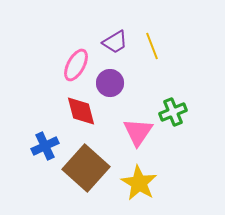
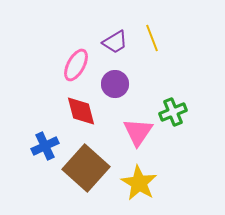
yellow line: moved 8 px up
purple circle: moved 5 px right, 1 px down
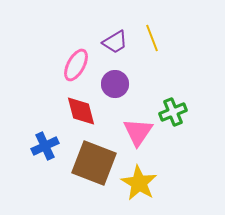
brown square: moved 8 px right, 5 px up; rotated 21 degrees counterclockwise
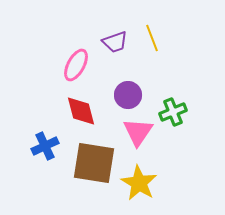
purple trapezoid: rotated 12 degrees clockwise
purple circle: moved 13 px right, 11 px down
brown square: rotated 12 degrees counterclockwise
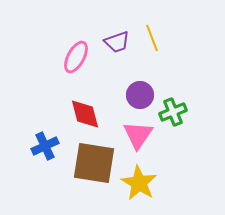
purple trapezoid: moved 2 px right
pink ellipse: moved 8 px up
purple circle: moved 12 px right
red diamond: moved 4 px right, 3 px down
pink triangle: moved 3 px down
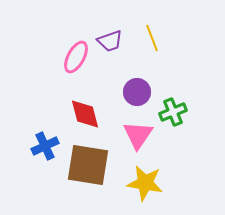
purple trapezoid: moved 7 px left, 1 px up
purple circle: moved 3 px left, 3 px up
brown square: moved 6 px left, 2 px down
yellow star: moved 6 px right; rotated 21 degrees counterclockwise
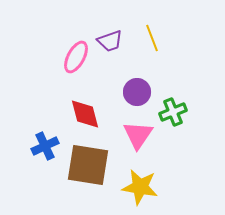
yellow star: moved 5 px left, 4 px down
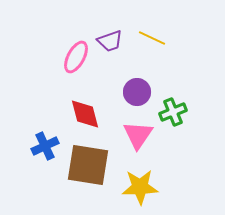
yellow line: rotated 44 degrees counterclockwise
yellow star: rotated 12 degrees counterclockwise
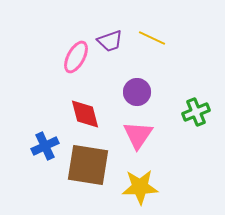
green cross: moved 23 px right
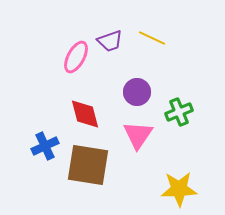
green cross: moved 17 px left
yellow star: moved 39 px right, 2 px down
